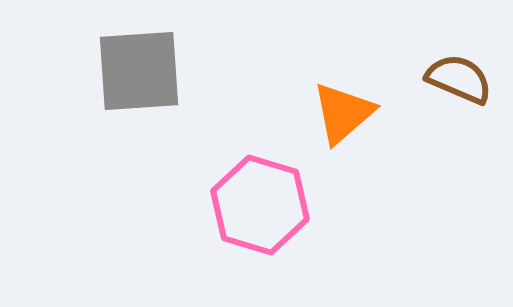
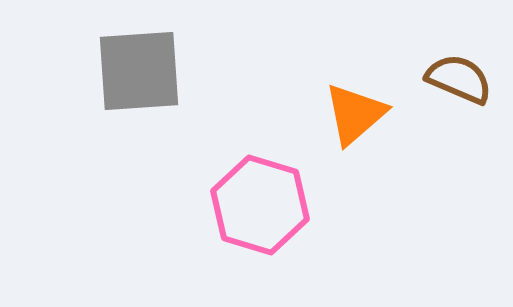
orange triangle: moved 12 px right, 1 px down
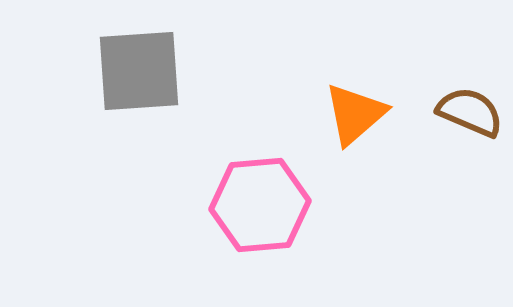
brown semicircle: moved 11 px right, 33 px down
pink hexagon: rotated 22 degrees counterclockwise
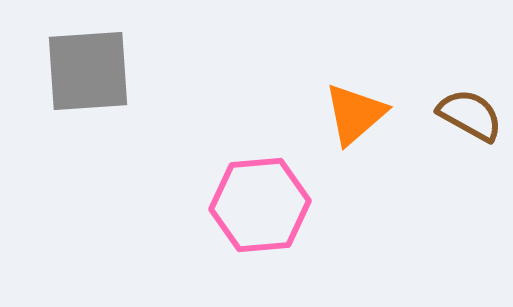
gray square: moved 51 px left
brown semicircle: moved 3 px down; rotated 6 degrees clockwise
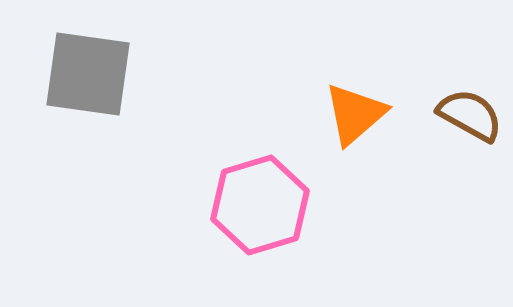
gray square: moved 3 px down; rotated 12 degrees clockwise
pink hexagon: rotated 12 degrees counterclockwise
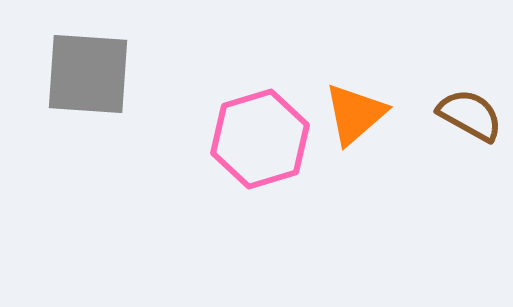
gray square: rotated 4 degrees counterclockwise
pink hexagon: moved 66 px up
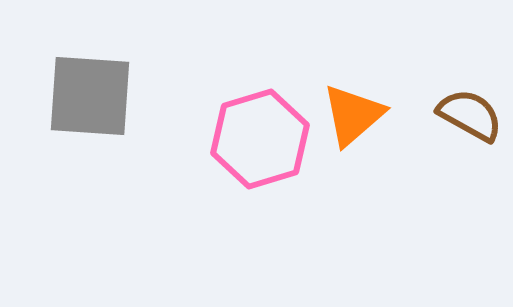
gray square: moved 2 px right, 22 px down
orange triangle: moved 2 px left, 1 px down
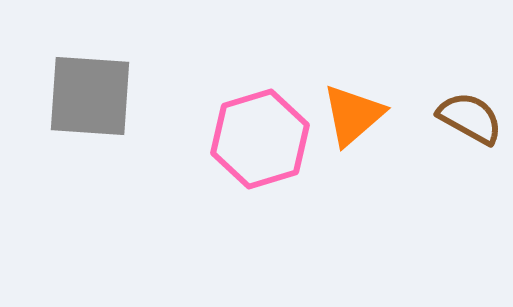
brown semicircle: moved 3 px down
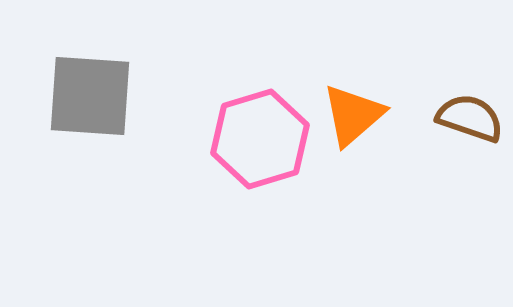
brown semicircle: rotated 10 degrees counterclockwise
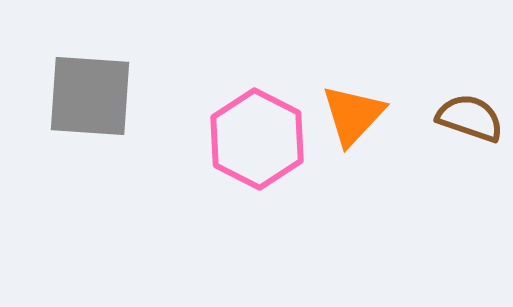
orange triangle: rotated 6 degrees counterclockwise
pink hexagon: moved 3 px left; rotated 16 degrees counterclockwise
